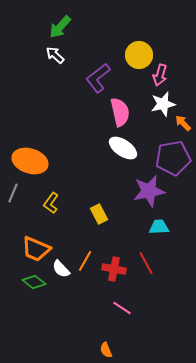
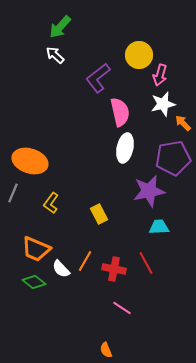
white ellipse: moved 2 px right; rotated 68 degrees clockwise
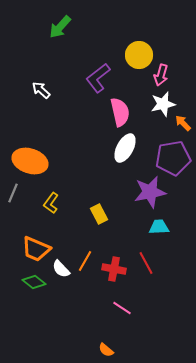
white arrow: moved 14 px left, 35 px down
pink arrow: moved 1 px right
white ellipse: rotated 16 degrees clockwise
purple star: moved 1 px right, 1 px down
orange semicircle: rotated 28 degrees counterclockwise
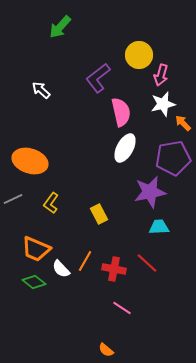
pink semicircle: moved 1 px right
gray line: moved 6 px down; rotated 42 degrees clockwise
red line: moved 1 px right; rotated 20 degrees counterclockwise
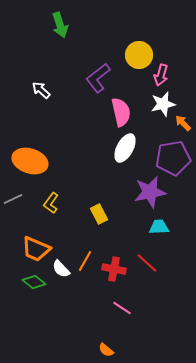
green arrow: moved 2 px up; rotated 60 degrees counterclockwise
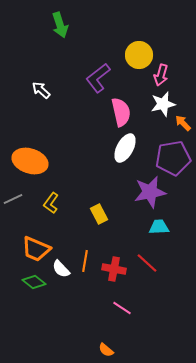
orange line: rotated 20 degrees counterclockwise
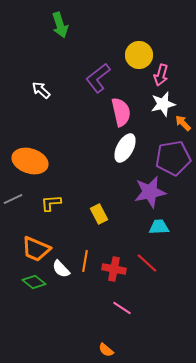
yellow L-shape: rotated 50 degrees clockwise
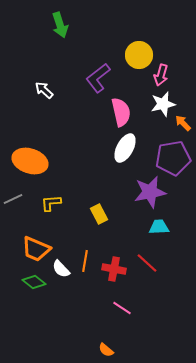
white arrow: moved 3 px right
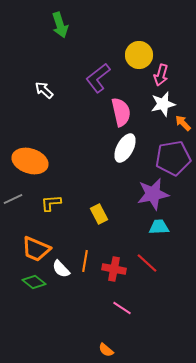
purple star: moved 3 px right, 2 px down
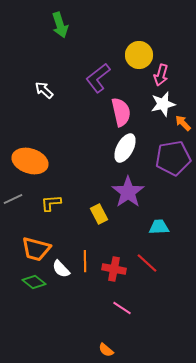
purple star: moved 25 px left, 2 px up; rotated 24 degrees counterclockwise
orange trapezoid: rotated 8 degrees counterclockwise
orange line: rotated 10 degrees counterclockwise
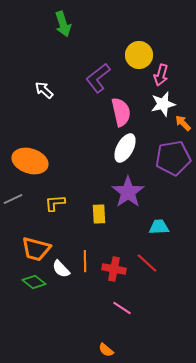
green arrow: moved 3 px right, 1 px up
yellow L-shape: moved 4 px right
yellow rectangle: rotated 24 degrees clockwise
